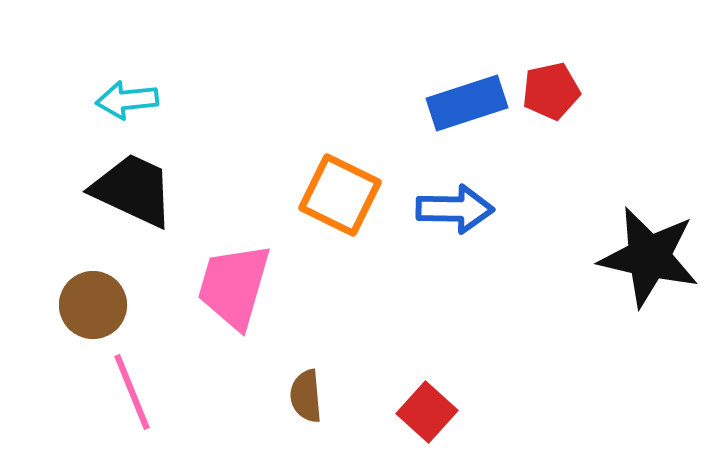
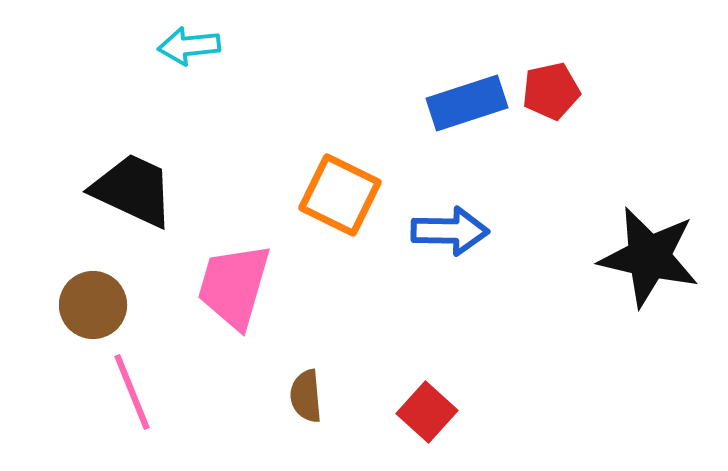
cyan arrow: moved 62 px right, 54 px up
blue arrow: moved 5 px left, 22 px down
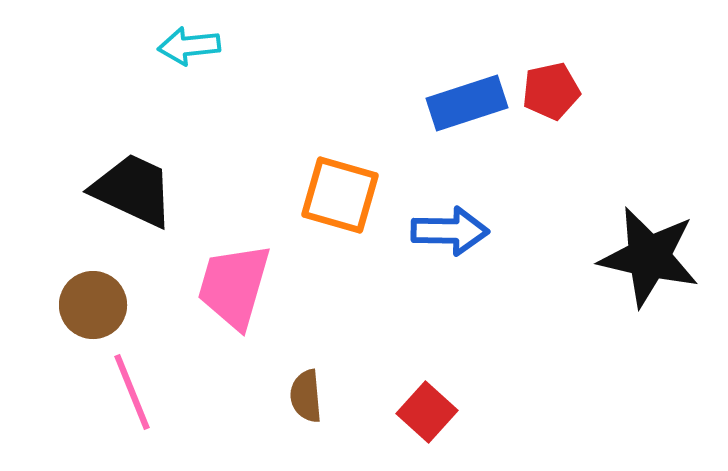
orange square: rotated 10 degrees counterclockwise
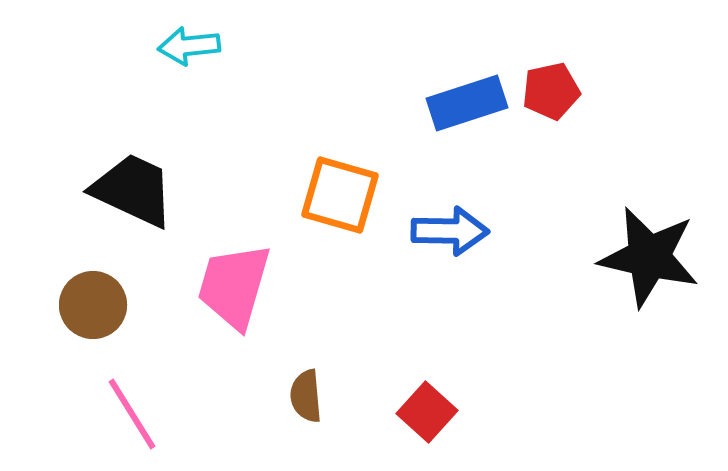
pink line: moved 22 px down; rotated 10 degrees counterclockwise
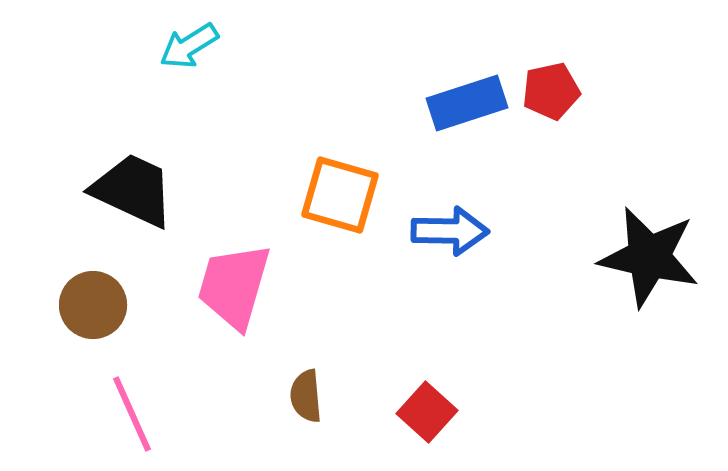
cyan arrow: rotated 26 degrees counterclockwise
pink line: rotated 8 degrees clockwise
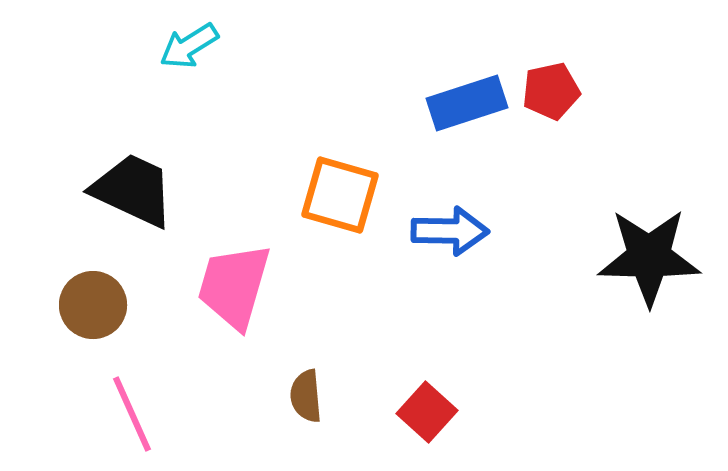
black star: rotated 12 degrees counterclockwise
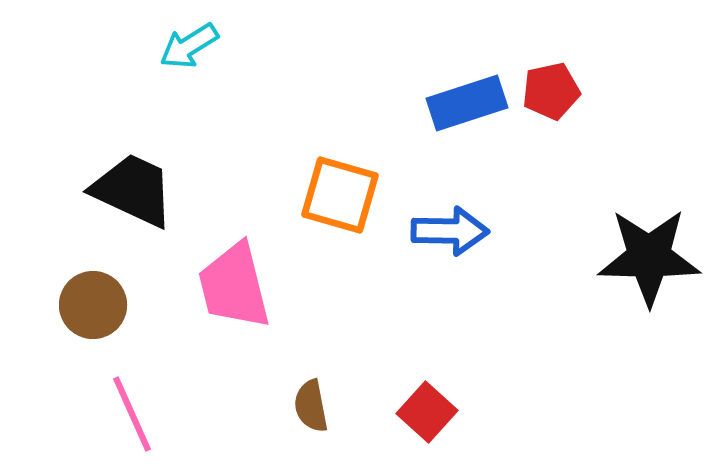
pink trapezoid: rotated 30 degrees counterclockwise
brown semicircle: moved 5 px right, 10 px down; rotated 6 degrees counterclockwise
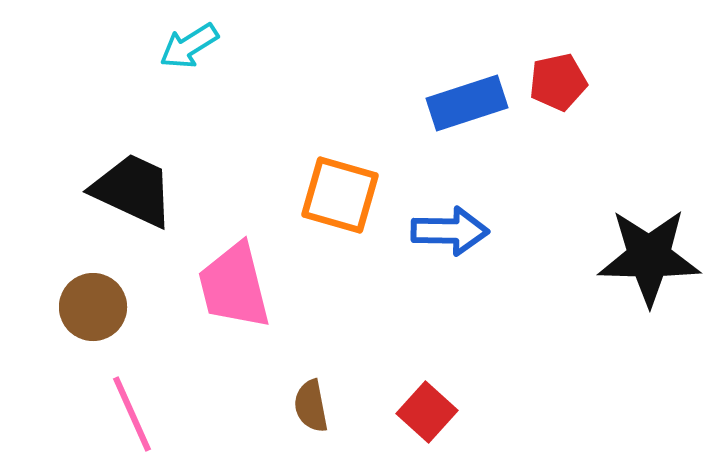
red pentagon: moved 7 px right, 9 px up
brown circle: moved 2 px down
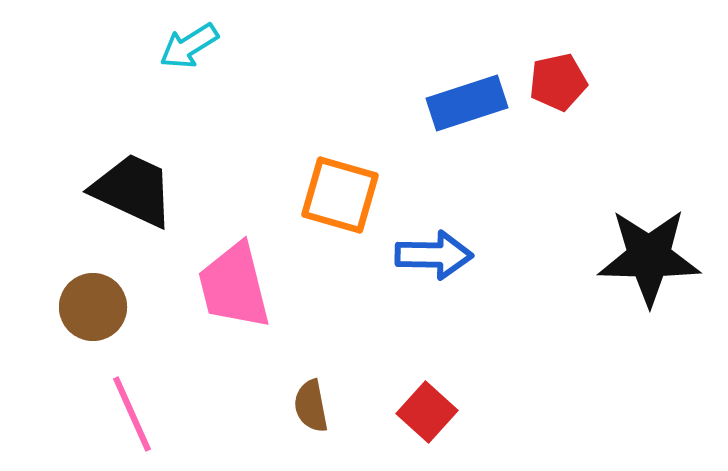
blue arrow: moved 16 px left, 24 px down
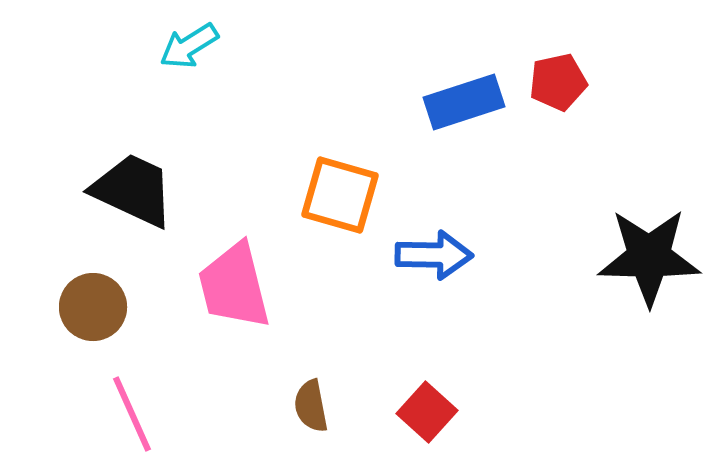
blue rectangle: moved 3 px left, 1 px up
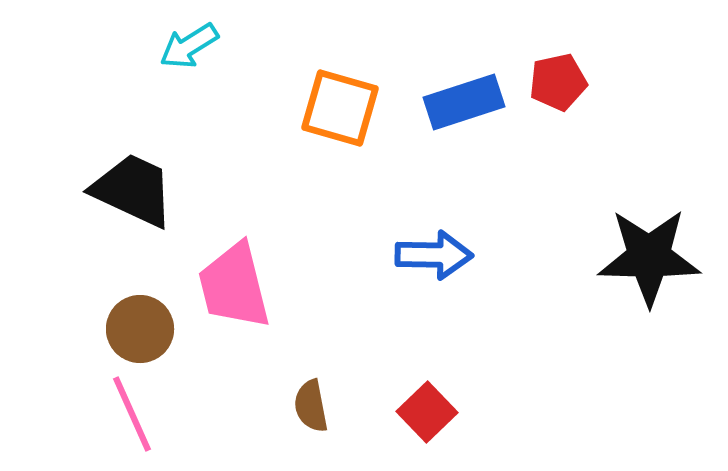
orange square: moved 87 px up
brown circle: moved 47 px right, 22 px down
red square: rotated 4 degrees clockwise
